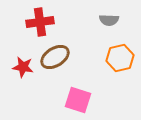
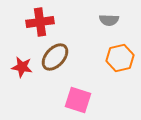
brown ellipse: rotated 16 degrees counterclockwise
red star: moved 1 px left
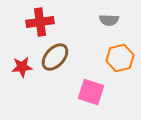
red star: rotated 15 degrees counterclockwise
pink square: moved 13 px right, 8 px up
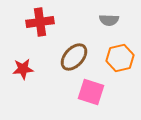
brown ellipse: moved 19 px right
red star: moved 1 px right, 2 px down
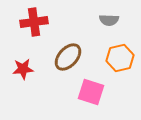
red cross: moved 6 px left
brown ellipse: moved 6 px left
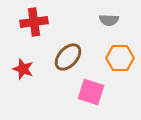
orange hexagon: rotated 12 degrees clockwise
red star: rotated 25 degrees clockwise
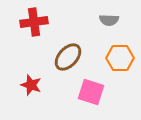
red star: moved 8 px right, 16 px down
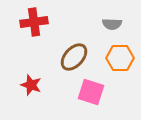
gray semicircle: moved 3 px right, 4 px down
brown ellipse: moved 6 px right
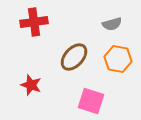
gray semicircle: rotated 18 degrees counterclockwise
orange hexagon: moved 2 px left, 1 px down; rotated 12 degrees clockwise
pink square: moved 9 px down
